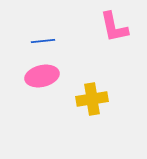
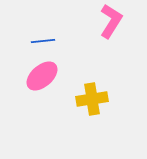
pink L-shape: moved 3 px left, 6 px up; rotated 136 degrees counterclockwise
pink ellipse: rotated 28 degrees counterclockwise
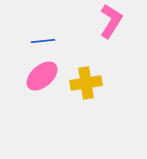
yellow cross: moved 6 px left, 16 px up
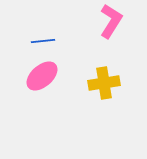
yellow cross: moved 18 px right
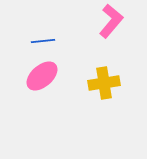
pink L-shape: rotated 8 degrees clockwise
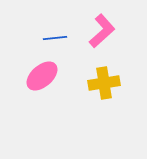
pink L-shape: moved 9 px left, 10 px down; rotated 8 degrees clockwise
blue line: moved 12 px right, 3 px up
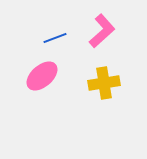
blue line: rotated 15 degrees counterclockwise
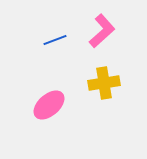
blue line: moved 2 px down
pink ellipse: moved 7 px right, 29 px down
